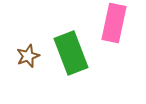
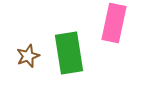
green rectangle: moved 2 px left; rotated 12 degrees clockwise
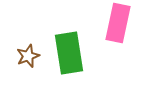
pink rectangle: moved 4 px right
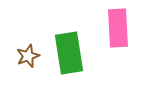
pink rectangle: moved 5 px down; rotated 15 degrees counterclockwise
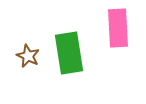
brown star: rotated 25 degrees counterclockwise
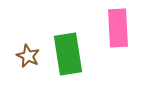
green rectangle: moved 1 px left, 1 px down
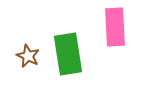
pink rectangle: moved 3 px left, 1 px up
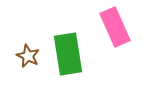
pink rectangle: rotated 21 degrees counterclockwise
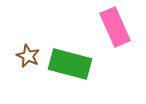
green rectangle: moved 2 px right, 10 px down; rotated 66 degrees counterclockwise
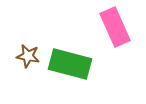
brown star: rotated 15 degrees counterclockwise
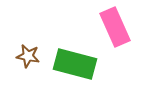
green rectangle: moved 5 px right
